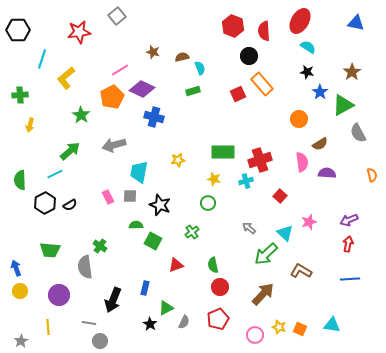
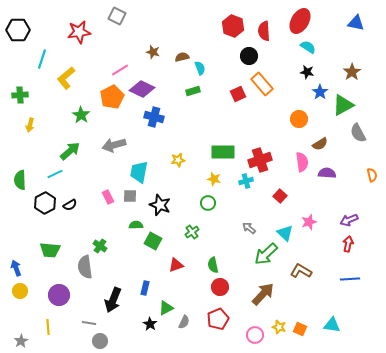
gray square at (117, 16): rotated 24 degrees counterclockwise
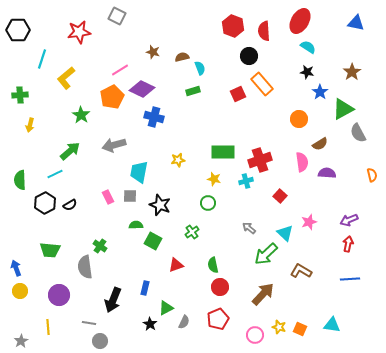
green triangle at (343, 105): moved 4 px down
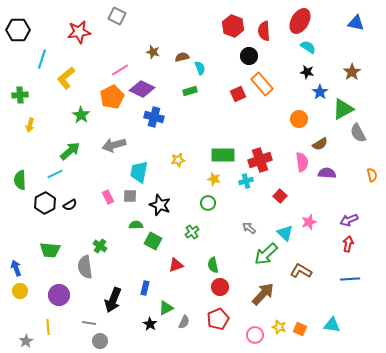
green rectangle at (193, 91): moved 3 px left
green rectangle at (223, 152): moved 3 px down
gray star at (21, 341): moved 5 px right
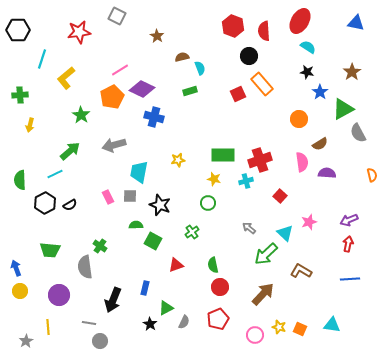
brown star at (153, 52): moved 4 px right, 16 px up; rotated 16 degrees clockwise
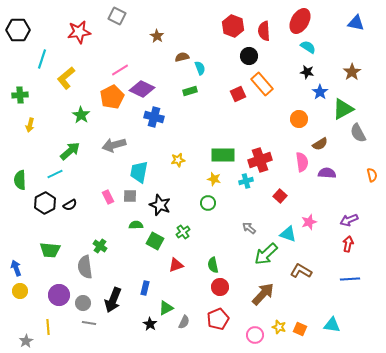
green cross at (192, 232): moved 9 px left
cyan triangle at (285, 233): moved 3 px right, 1 px down; rotated 24 degrees counterclockwise
green square at (153, 241): moved 2 px right
gray circle at (100, 341): moved 17 px left, 38 px up
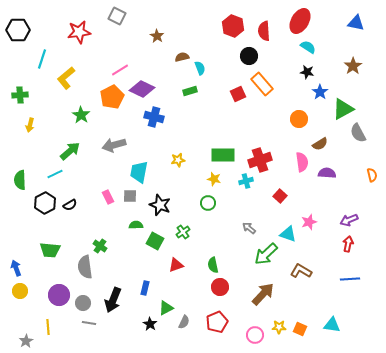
brown star at (352, 72): moved 1 px right, 6 px up
red pentagon at (218, 319): moved 1 px left, 3 px down
yellow star at (279, 327): rotated 16 degrees counterclockwise
